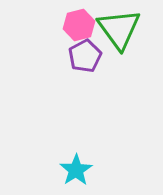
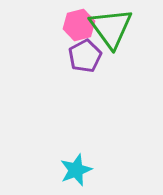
green triangle: moved 8 px left, 1 px up
cyan star: rotated 12 degrees clockwise
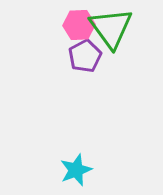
pink hexagon: rotated 12 degrees clockwise
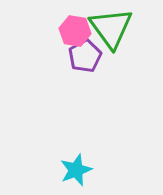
pink hexagon: moved 4 px left, 6 px down; rotated 12 degrees clockwise
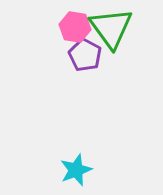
pink hexagon: moved 4 px up
purple pentagon: moved 1 px up; rotated 16 degrees counterclockwise
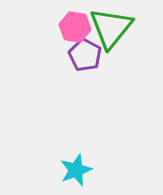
green triangle: rotated 15 degrees clockwise
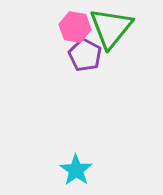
cyan star: rotated 16 degrees counterclockwise
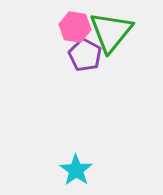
green triangle: moved 4 px down
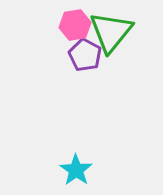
pink hexagon: moved 2 px up; rotated 20 degrees counterclockwise
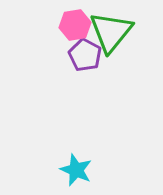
cyan star: rotated 12 degrees counterclockwise
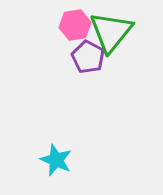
purple pentagon: moved 3 px right, 2 px down
cyan star: moved 20 px left, 10 px up
